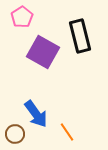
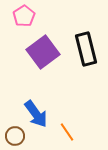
pink pentagon: moved 2 px right, 1 px up
black rectangle: moved 6 px right, 13 px down
purple square: rotated 24 degrees clockwise
brown circle: moved 2 px down
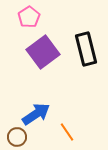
pink pentagon: moved 5 px right, 1 px down
blue arrow: rotated 88 degrees counterclockwise
brown circle: moved 2 px right, 1 px down
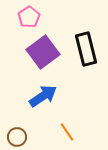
blue arrow: moved 7 px right, 18 px up
